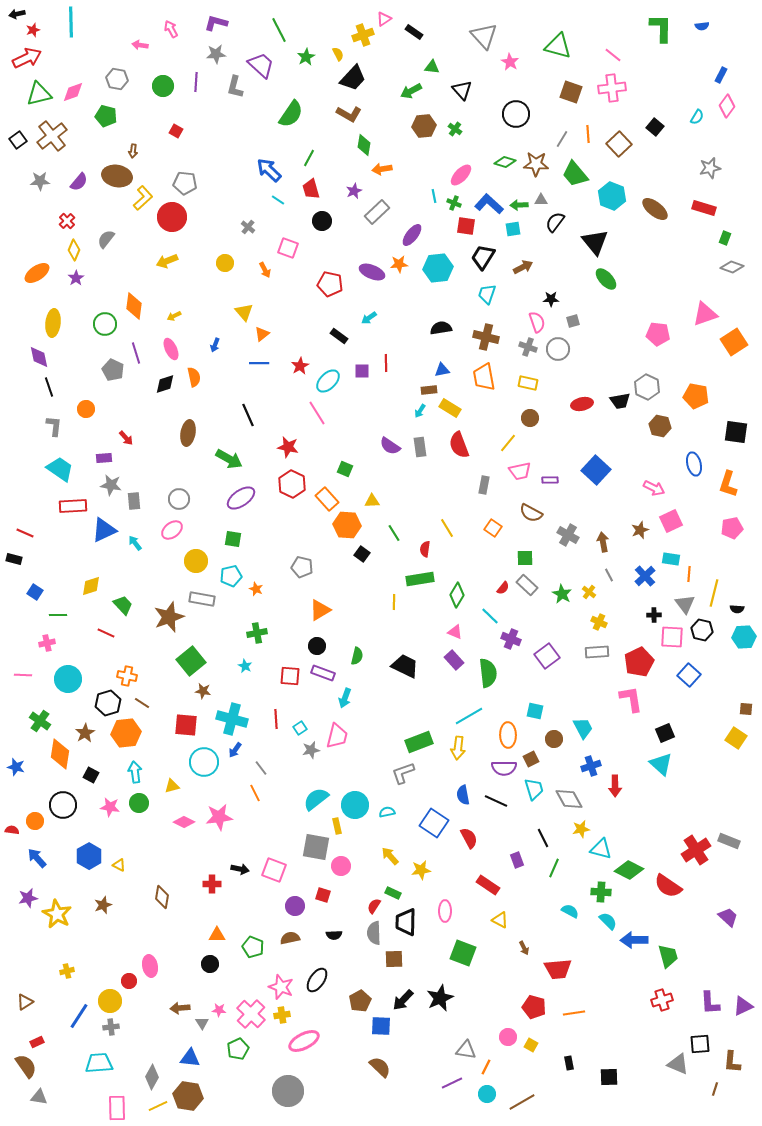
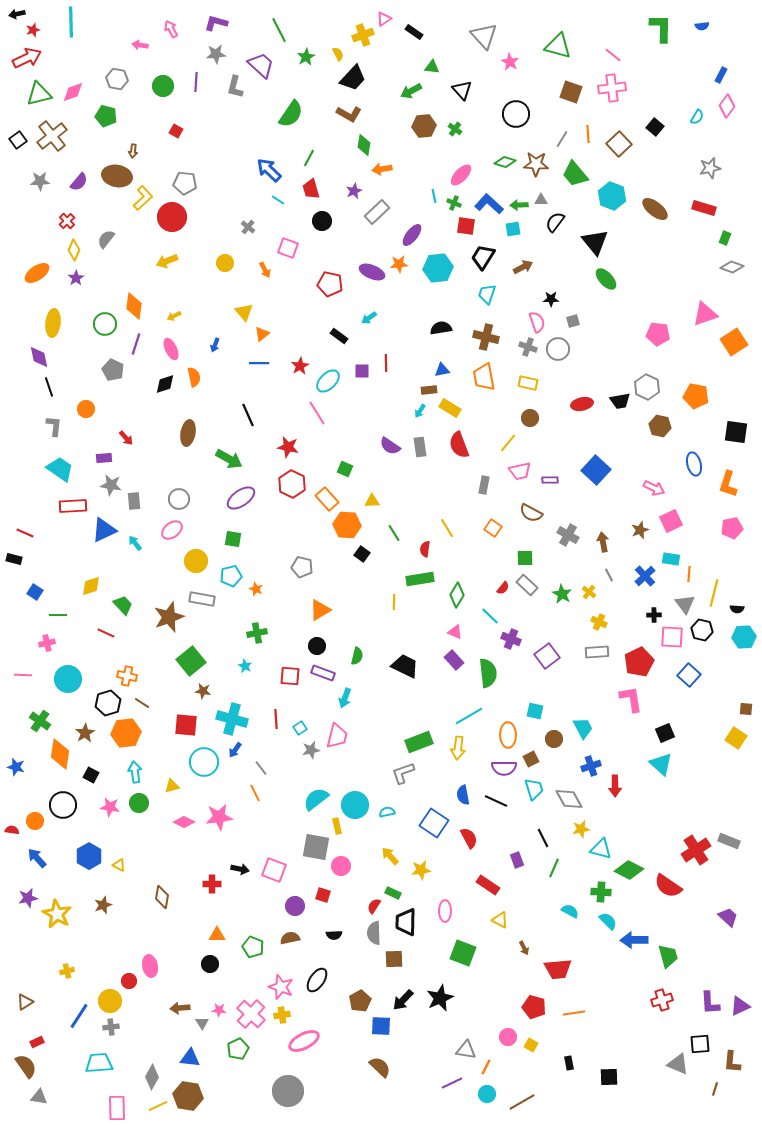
purple line at (136, 353): moved 9 px up; rotated 35 degrees clockwise
purple triangle at (743, 1006): moved 3 px left
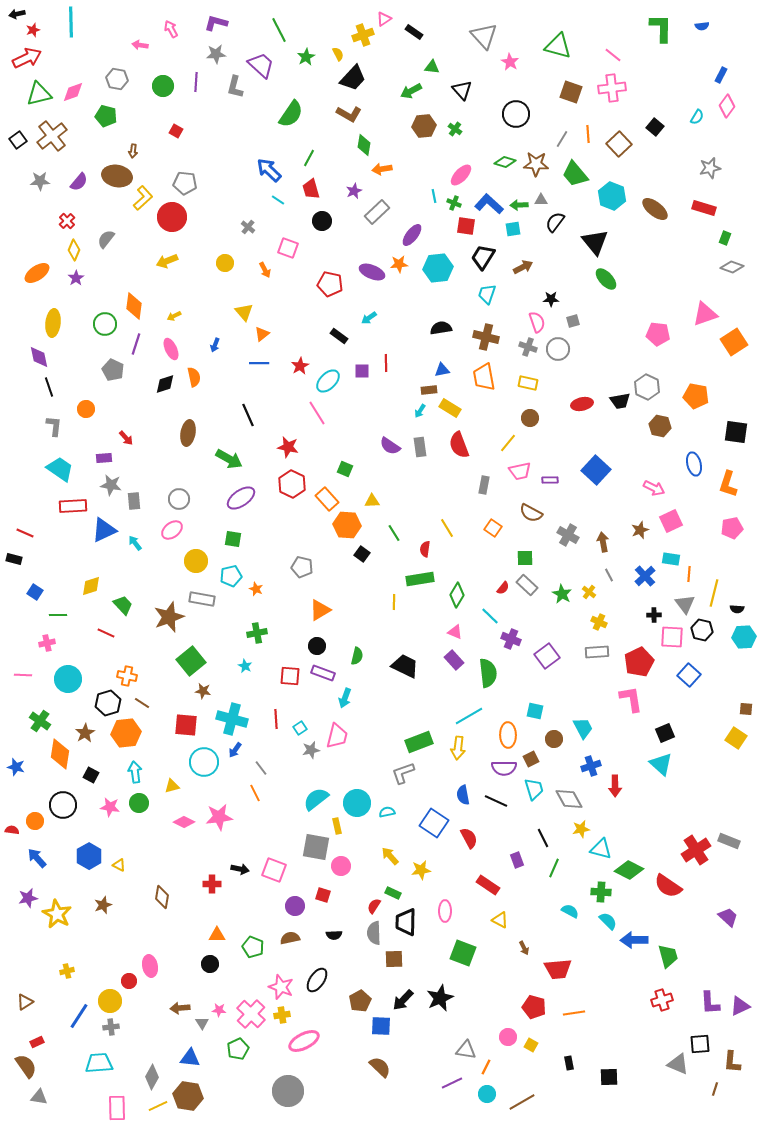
cyan circle at (355, 805): moved 2 px right, 2 px up
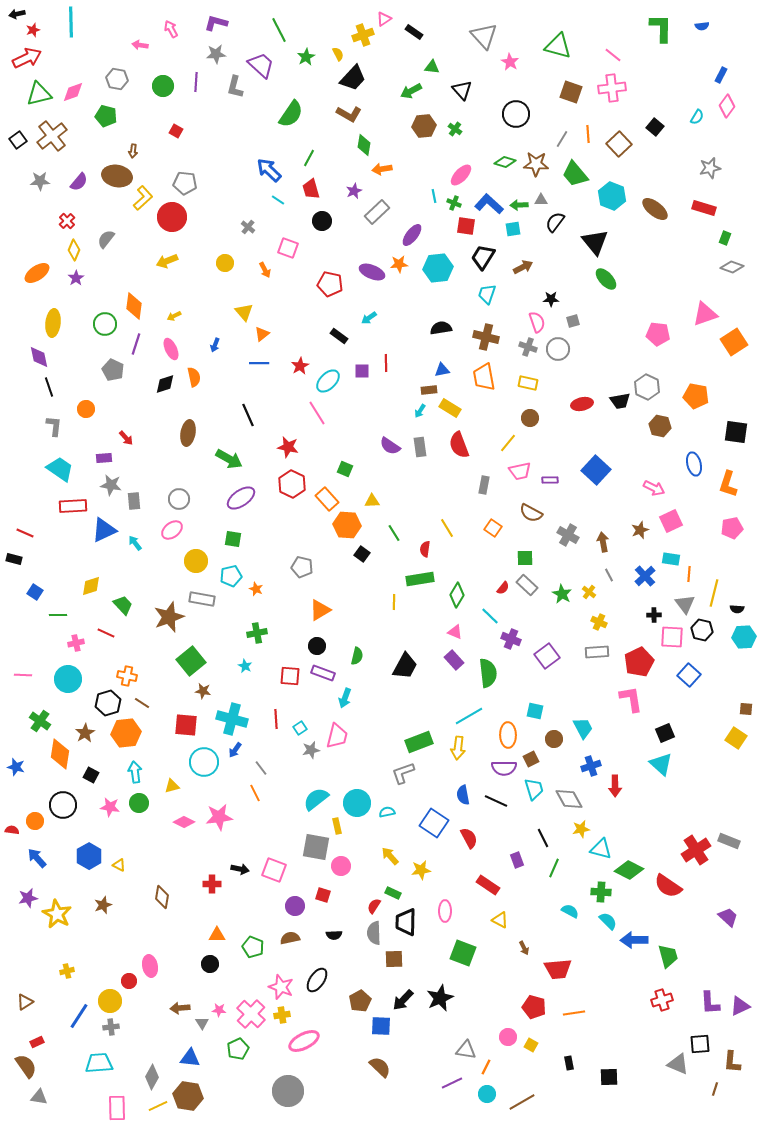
pink cross at (47, 643): moved 29 px right
black trapezoid at (405, 666): rotated 92 degrees clockwise
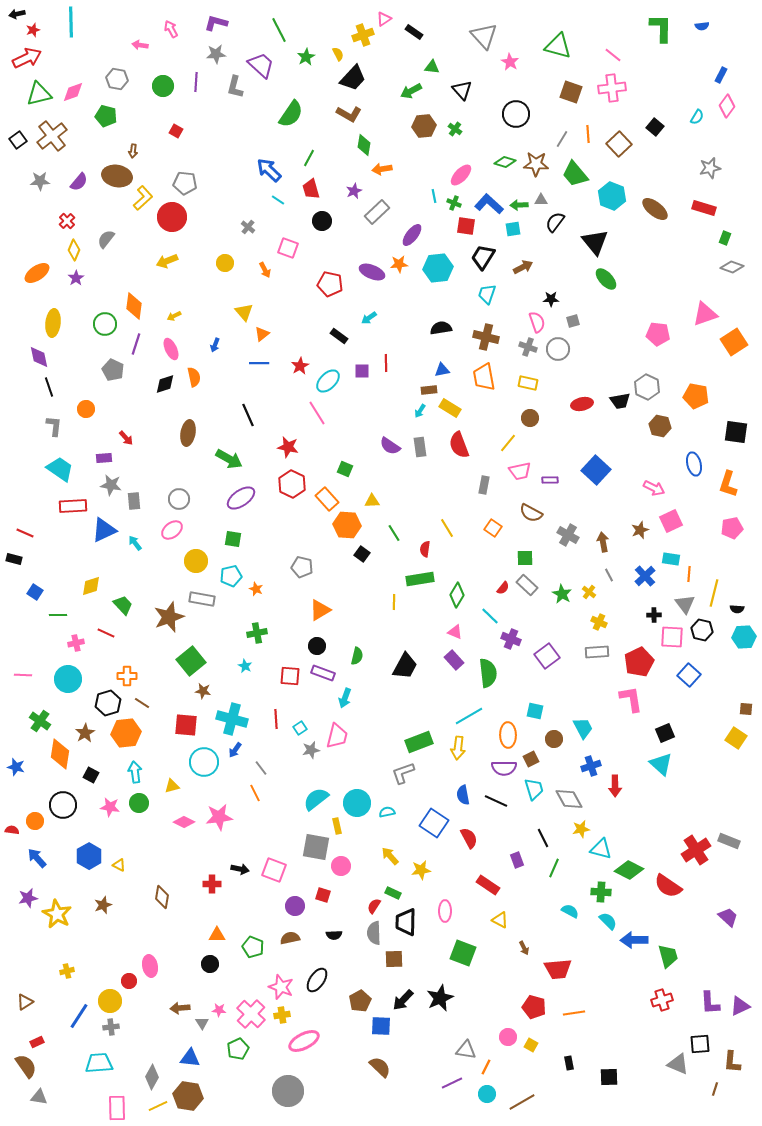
orange cross at (127, 676): rotated 12 degrees counterclockwise
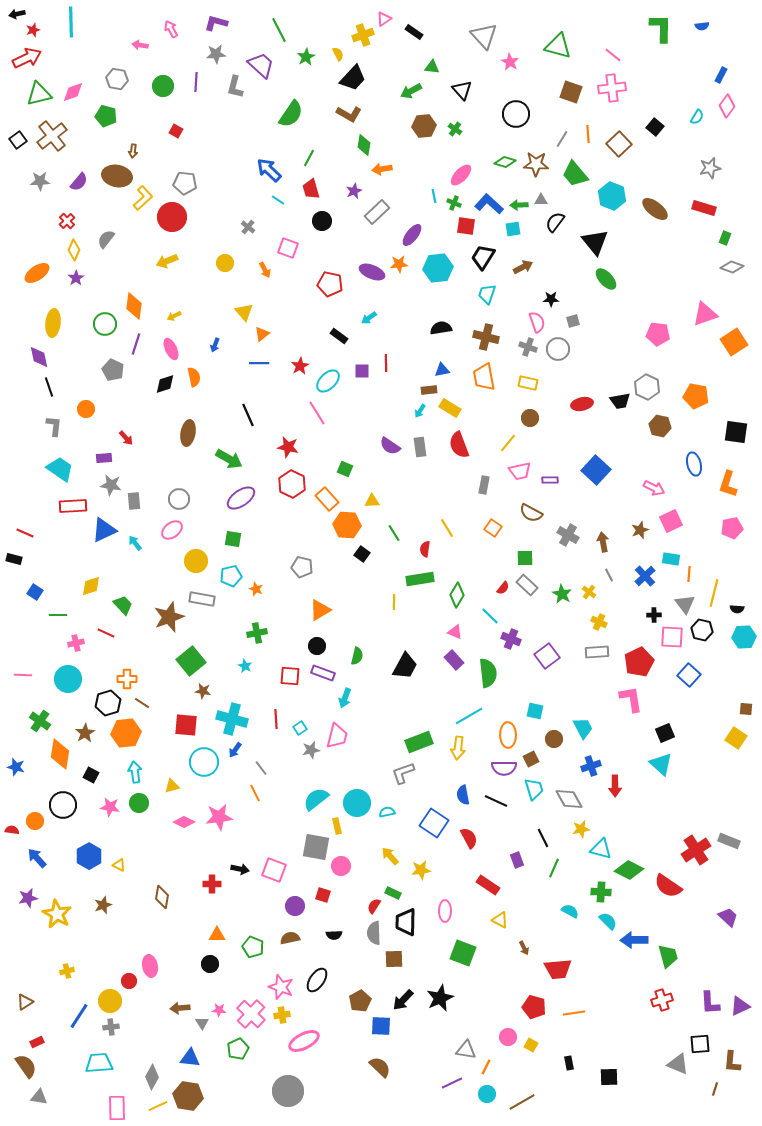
orange cross at (127, 676): moved 3 px down
